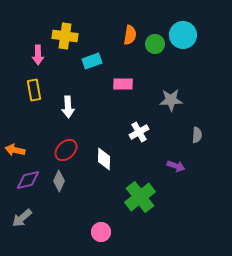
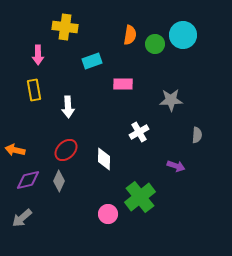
yellow cross: moved 9 px up
pink circle: moved 7 px right, 18 px up
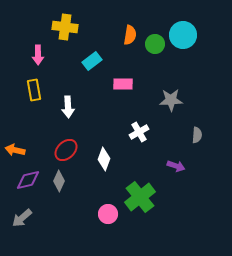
cyan rectangle: rotated 18 degrees counterclockwise
white diamond: rotated 20 degrees clockwise
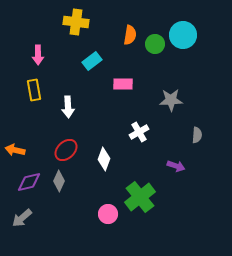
yellow cross: moved 11 px right, 5 px up
purple diamond: moved 1 px right, 2 px down
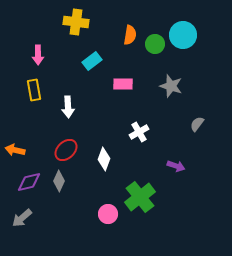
gray star: moved 14 px up; rotated 20 degrees clockwise
gray semicircle: moved 11 px up; rotated 147 degrees counterclockwise
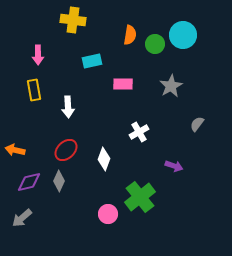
yellow cross: moved 3 px left, 2 px up
cyan rectangle: rotated 24 degrees clockwise
gray star: rotated 25 degrees clockwise
purple arrow: moved 2 px left
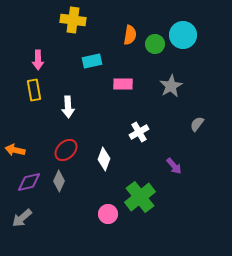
pink arrow: moved 5 px down
purple arrow: rotated 30 degrees clockwise
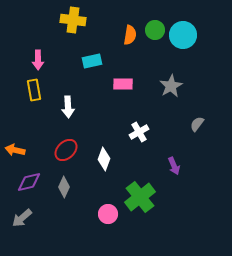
green circle: moved 14 px up
purple arrow: rotated 18 degrees clockwise
gray diamond: moved 5 px right, 6 px down
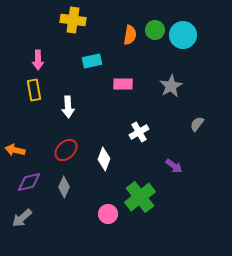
purple arrow: rotated 30 degrees counterclockwise
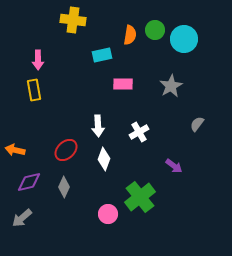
cyan circle: moved 1 px right, 4 px down
cyan rectangle: moved 10 px right, 6 px up
white arrow: moved 30 px right, 19 px down
